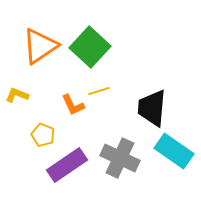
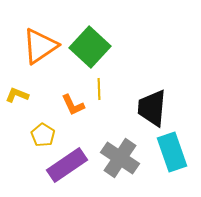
yellow line: moved 2 px up; rotated 75 degrees counterclockwise
yellow pentagon: rotated 10 degrees clockwise
cyan rectangle: moved 2 px left, 1 px down; rotated 36 degrees clockwise
gray cross: rotated 9 degrees clockwise
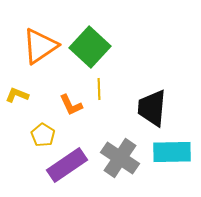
orange L-shape: moved 2 px left
cyan rectangle: rotated 72 degrees counterclockwise
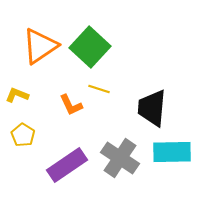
yellow line: rotated 70 degrees counterclockwise
yellow pentagon: moved 20 px left
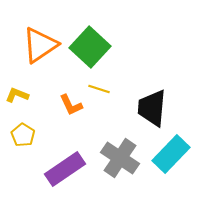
orange triangle: moved 1 px up
cyan rectangle: moved 1 px left, 2 px down; rotated 45 degrees counterclockwise
purple rectangle: moved 2 px left, 4 px down
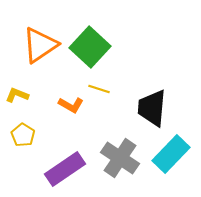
orange L-shape: rotated 35 degrees counterclockwise
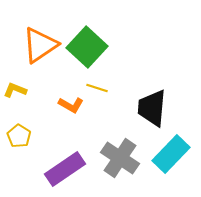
green square: moved 3 px left
yellow line: moved 2 px left, 1 px up
yellow L-shape: moved 2 px left, 5 px up
yellow pentagon: moved 4 px left, 1 px down
